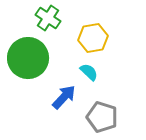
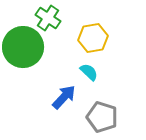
green circle: moved 5 px left, 11 px up
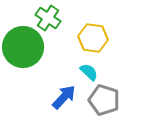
yellow hexagon: rotated 16 degrees clockwise
gray pentagon: moved 2 px right, 17 px up
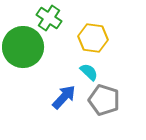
green cross: moved 1 px right
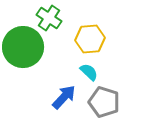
yellow hexagon: moved 3 px left, 1 px down; rotated 12 degrees counterclockwise
gray pentagon: moved 2 px down
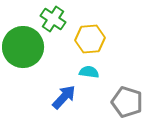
green cross: moved 4 px right, 1 px down
cyan semicircle: rotated 36 degrees counterclockwise
gray pentagon: moved 23 px right
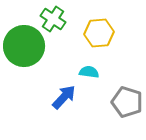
yellow hexagon: moved 9 px right, 6 px up
green circle: moved 1 px right, 1 px up
